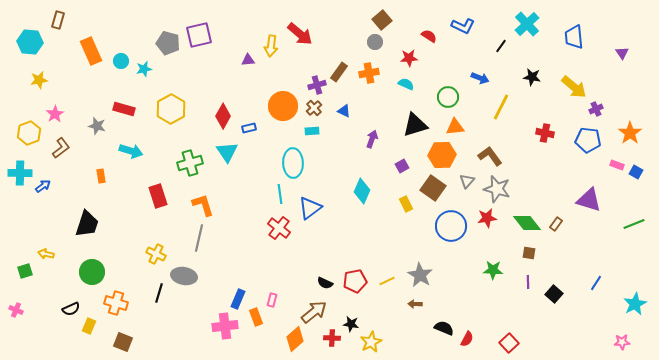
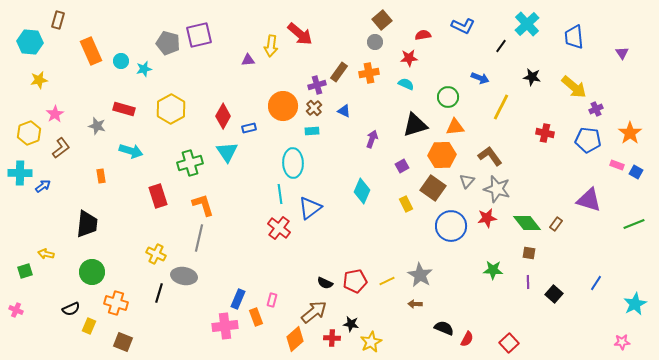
red semicircle at (429, 36): moved 6 px left, 1 px up; rotated 42 degrees counterclockwise
black trapezoid at (87, 224): rotated 12 degrees counterclockwise
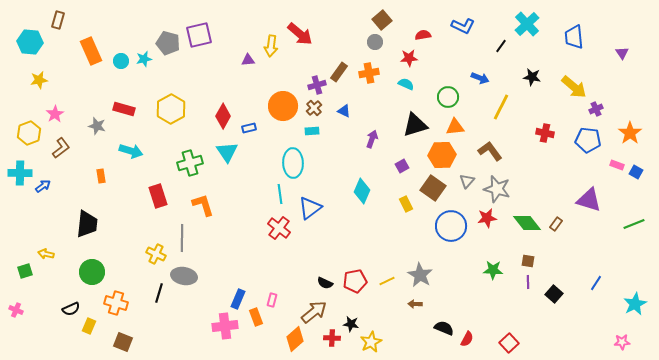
cyan star at (144, 69): moved 10 px up
brown L-shape at (490, 156): moved 5 px up
gray line at (199, 238): moved 17 px left; rotated 12 degrees counterclockwise
brown square at (529, 253): moved 1 px left, 8 px down
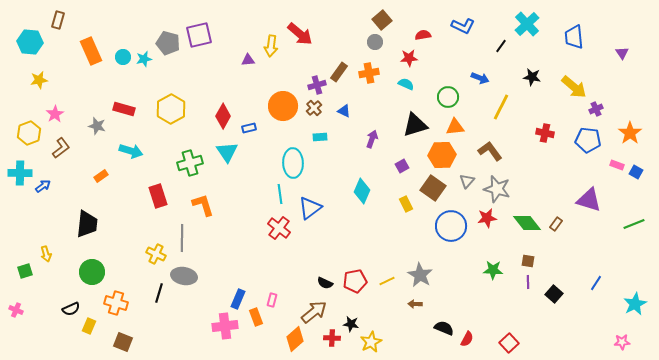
cyan circle at (121, 61): moved 2 px right, 4 px up
cyan rectangle at (312, 131): moved 8 px right, 6 px down
orange rectangle at (101, 176): rotated 64 degrees clockwise
yellow arrow at (46, 254): rotated 119 degrees counterclockwise
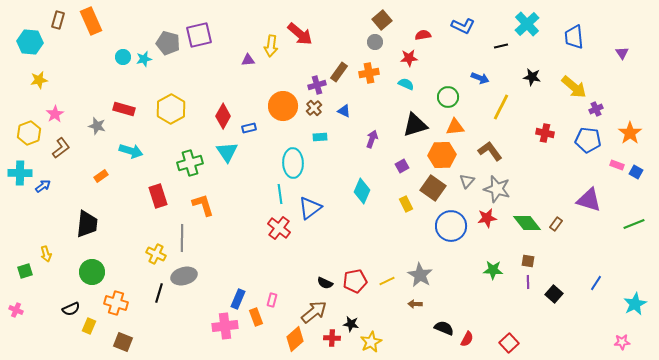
black line at (501, 46): rotated 40 degrees clockwise
orange rectangle at (91, 51): moved 30 px up
gray ellipse at (184, 276): rotated 25 degrees counterclockwise
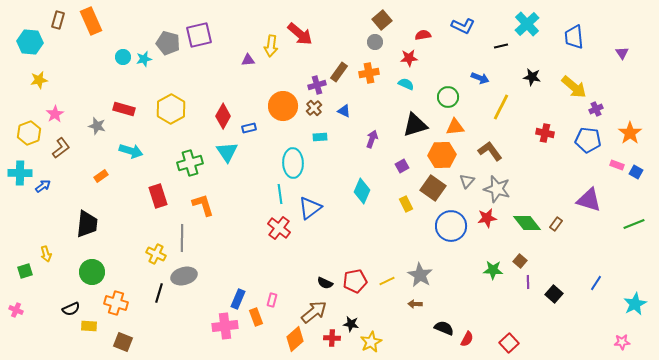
brown square at (528, 261): moved 8 px left; rotated 32 degrees clockwise
yellow rectangle at (89, 326): rotated 70 degrees clockwise
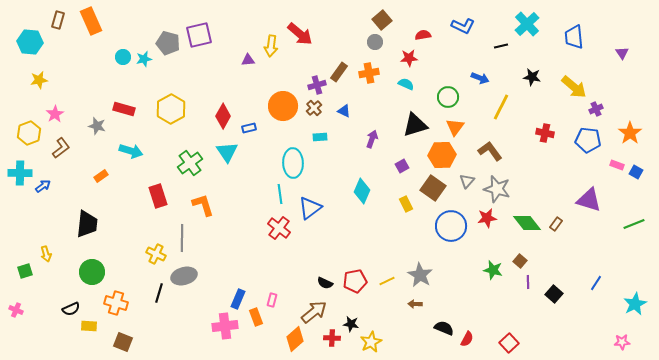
orange triangle at (455, 127): rotated 48 degrees counterclockwise
green cross at (190, 163): rotated 20 degrees counterclockwise
green star at (493, 270): rotated 12 degrees clockwise
